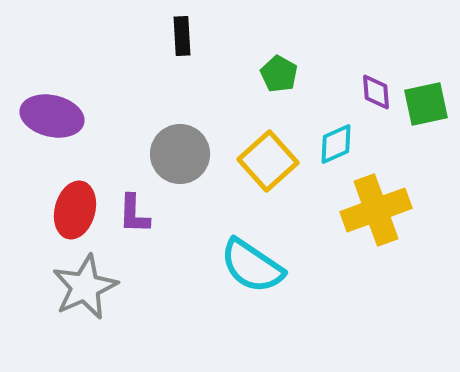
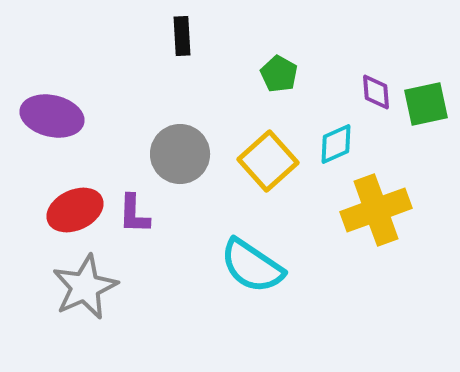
red ellipse: rotated 50 degrees clockwise
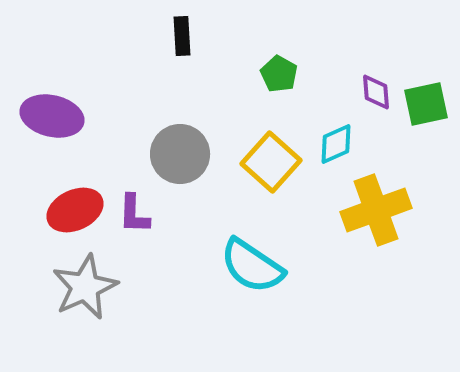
yellow square: moved 3 px right, 1 px down; rotated 6 degrees counterclockwise
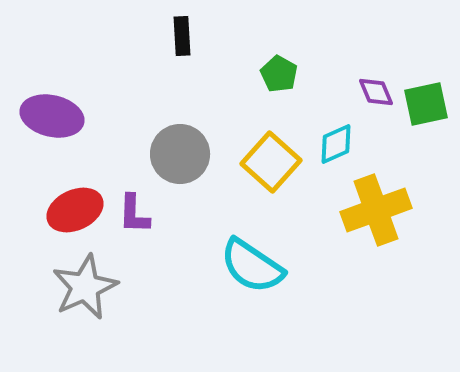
purple diamond: rotated 18 degrees counterclockwise
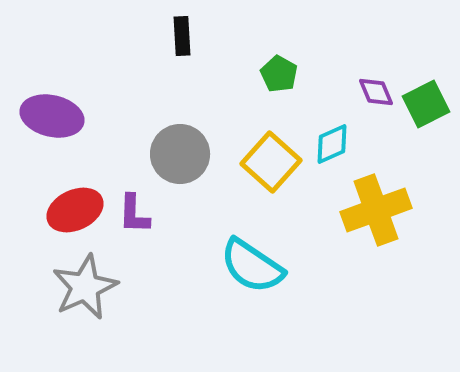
green square: rotated 15 degrees counterclockwise
cyan diamond: moved 4 px left
